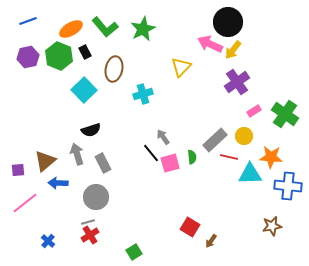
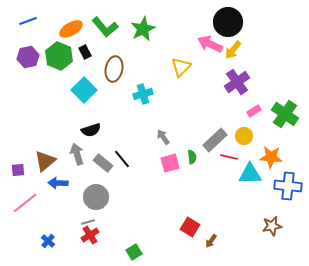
black line at (151, 153): moved 29 px left, 6 px down
gray rectangle at (103, 163): rotated 24 degrees counterclockwise
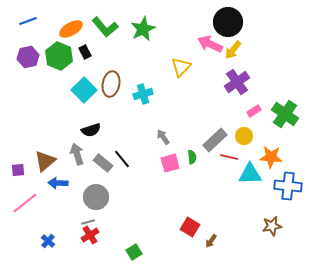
brown ellipse at (114, 69): moved 3 px left, 15 px down
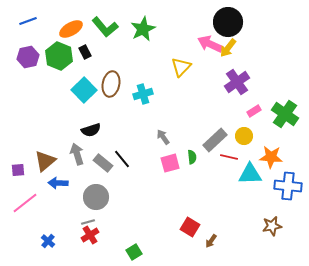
yellow arrow at (233, 50): moved 5 px left, 2 px up
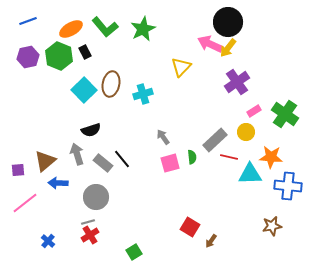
yellow circle at (244, 136): moved 2 px right, 4 px up
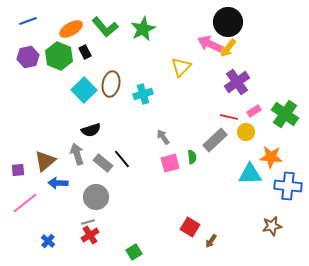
red line at (229, 157): moved 40 px up
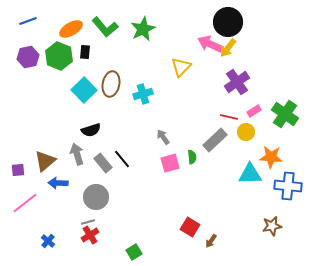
black rectangle at (85, 52): rotated 32 degrees clockwise
gray rectangle at (103, 163): rotated 12 degrees clockwise
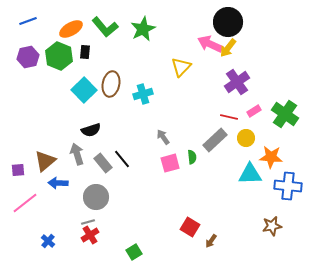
yellow circle at (246, 132): moved 6 px down
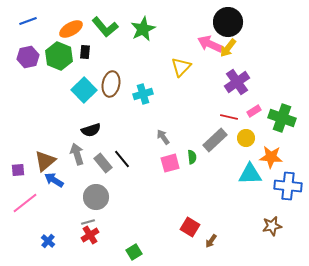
green cross at (285, 114): moved 3 px left, 4 px down; rotated 16 degrees counterclockwise
blue arrow at (58, 183): moved 4 px left, 3 px up; rotated 30 degrees clockwise
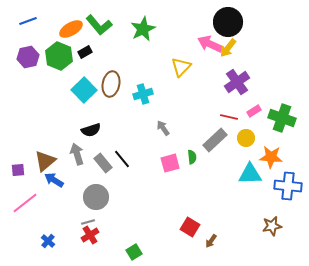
green L-shape at (105, 27): moved 6 px left, 2 px up
black rectangle at (85, 52): rotated 56 degrees clockwise
gray arrow at (163, 137): moved 9 px up
